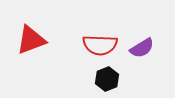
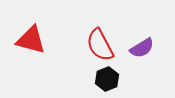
red triangle: rotated 36 degrees clockwise
red semicircle: rotated 60 degrees clockwise
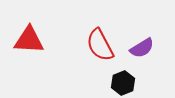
red triangle: moved 2 px left; rotated 12 degrees counterclockwise
black hexagon: moved 16 px right, 4 px down
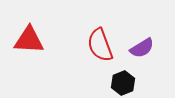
red semicircle: rotated 8 degrees clockwise
